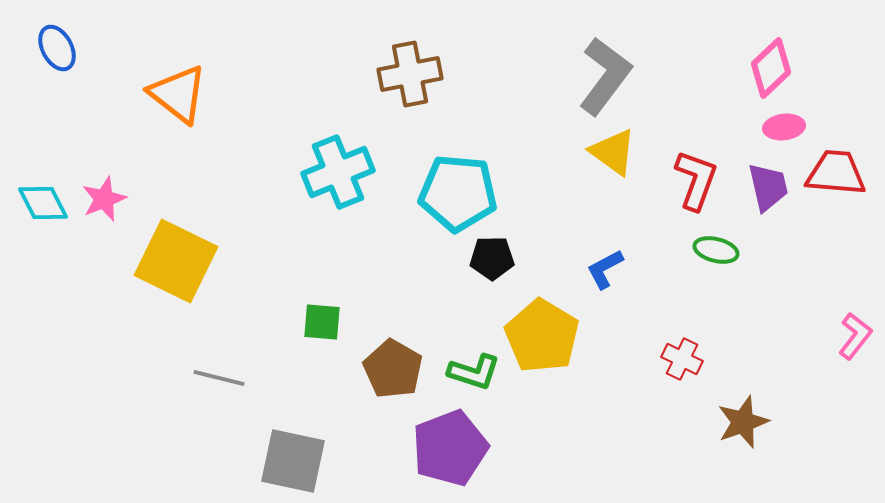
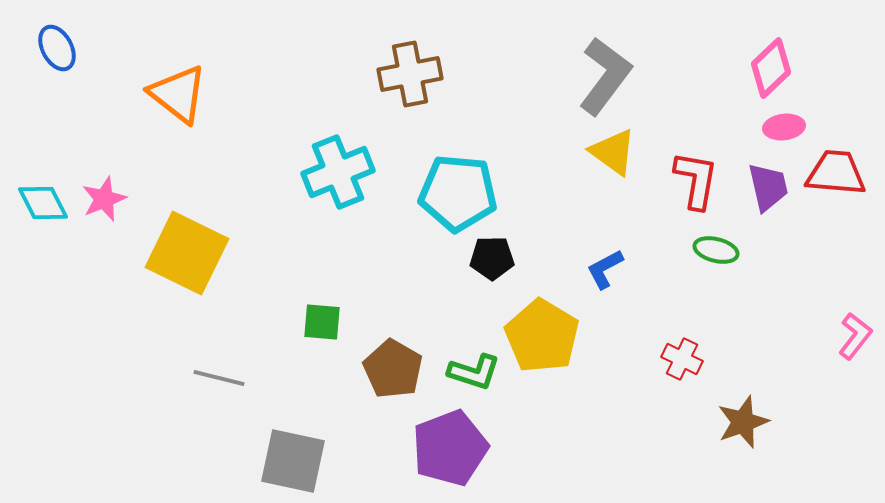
red L-shape: rotated 10 degrees counterclockwise
yellow square: moved 11 px right, 8 px up
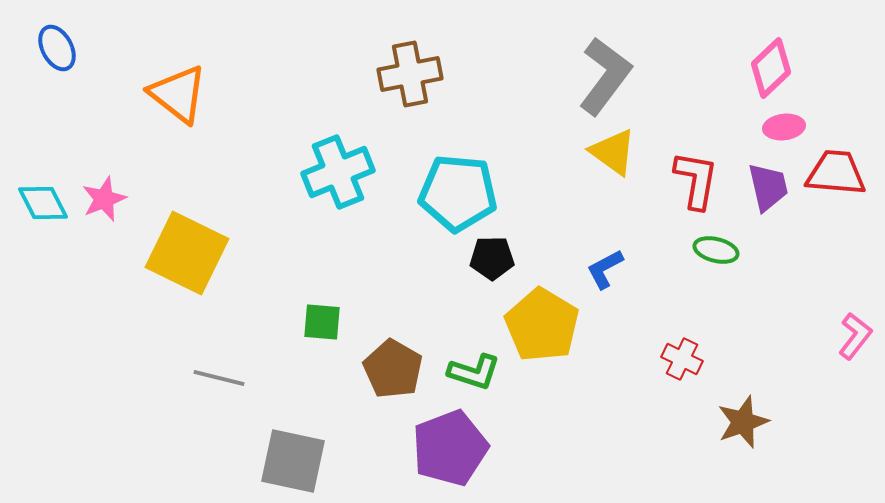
yellow pentagon: moved 11 px up
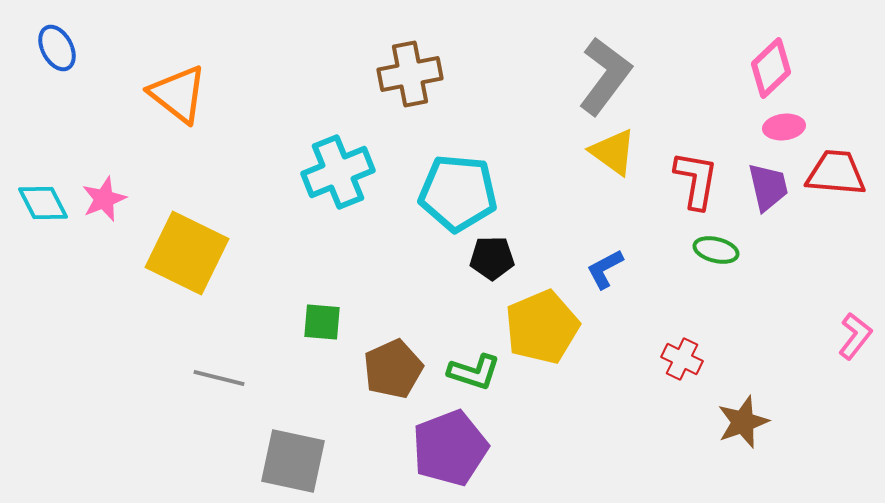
yellow pentagon: moved 2 px down; rotated 18 degrees clockwise
brown pentagon: rotated 18 degrees clockwise
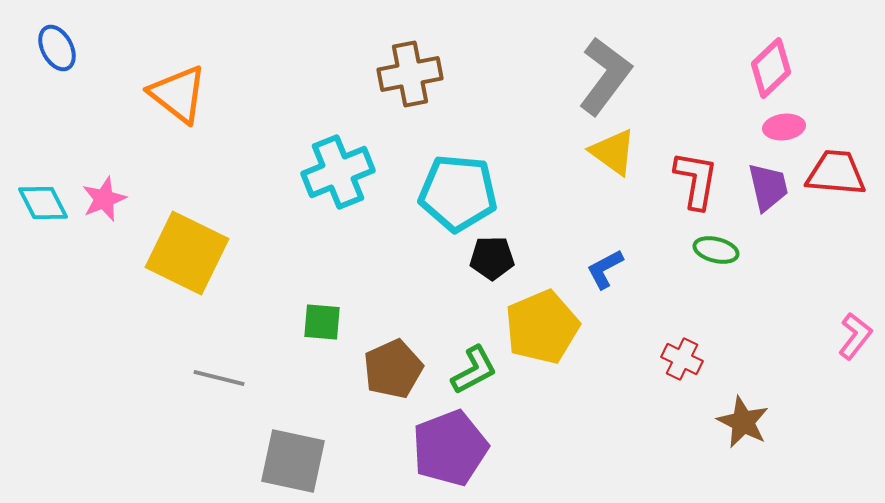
green L-shape: moved 2 px up; rotated 46 degrees counterclockwise
brown star: rotated 26 degrees counterclockwise
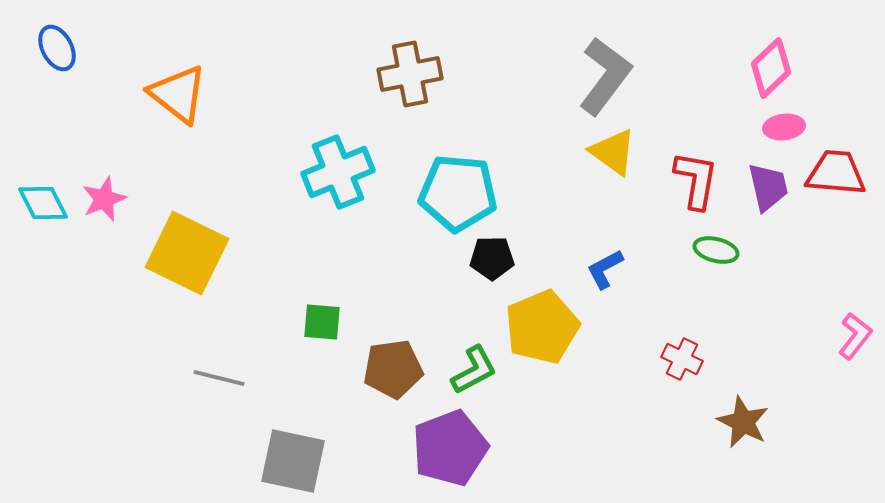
brown pentagon: rotated 16 degrees clockwise
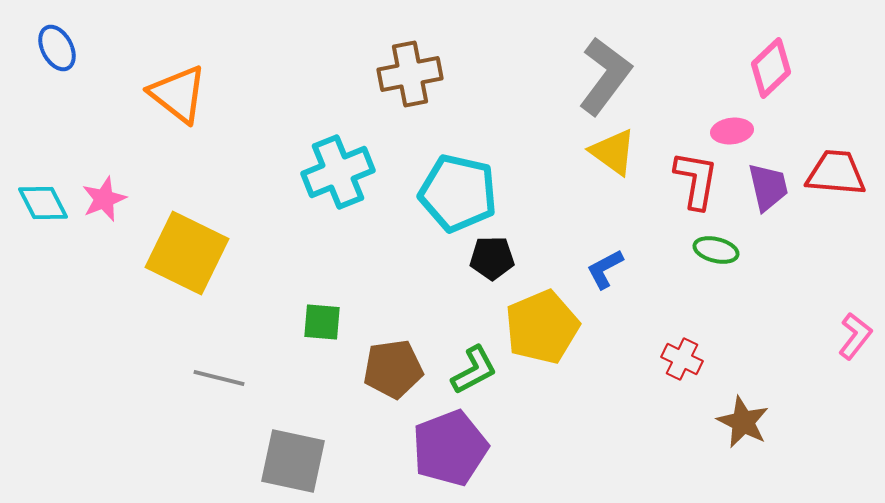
pink ellipse: moved 52 px left, 4 px down
cyan pentagon: rotated 8 degrees clockwise
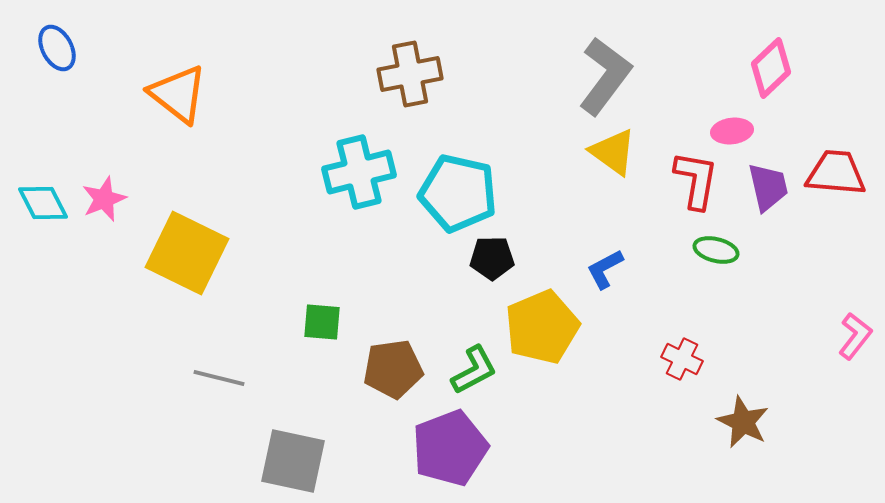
cyan cross: moved 21 px right; rotated 8 degrees clockwise
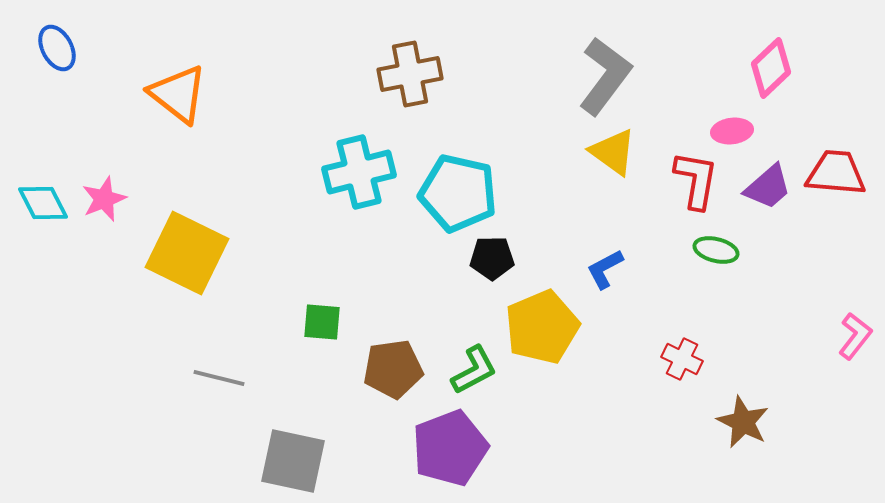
purple trapezoid: rotated 62 degrees clockwise
